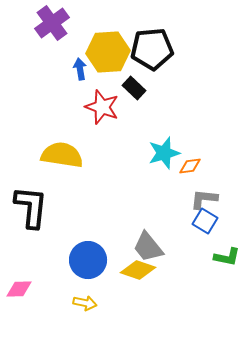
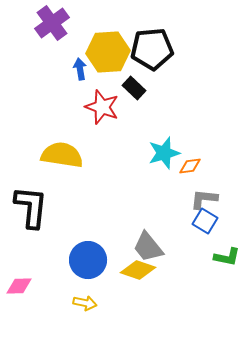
pink diamond: moved 3 px up
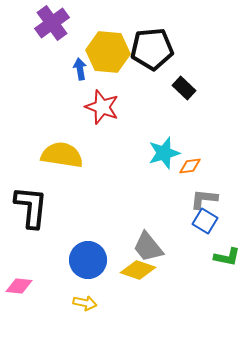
yellow hexagon: rotated 9 degrees clockwise
black rectangle: moved 50 px right
pink diamond: rotated 8 degrees clockwise
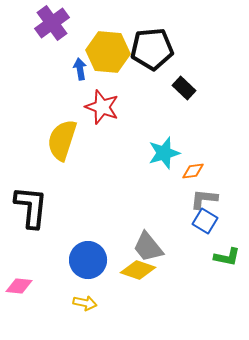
yellow semicircle: moved 15 px up; rotated 81 degrees counterclockwise
orange diamond: moved 3 px right, 5 px down
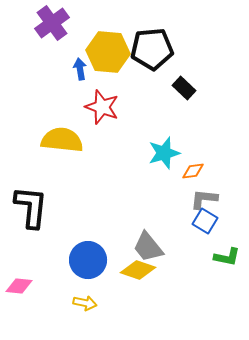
yellow semicircle: rotated 78 degrees clockwise
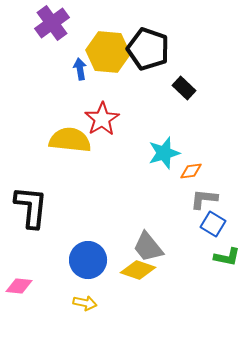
black pentagon: moved 4 px left; rotated 24 degrees clockwise
red star: moved 12 px down; rotated 20 degrees clockwise
yellow semicircle: moved 8 px right
orange diamond: moved 2 px left
blue square: moved 8 px right, 3 px down
